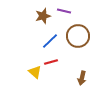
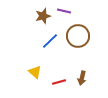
red line: moved 8 px right, 20 px down
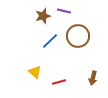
brown arrow: moved 11 px right
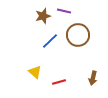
brown circle: moved 1 px up
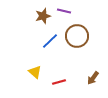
brown circle: moved 1 px left, 1 px down
brown arrow: rotated 24 degrees clockwise
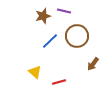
brown arrow: moved 14 px up
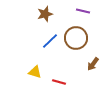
purple line: moved 19 px right
brown star: moved 2 px right, 2 px up
brown circle: moved 1 px left, 2 px down
yellow triangle: rotated 24 degrees counterclockwise
red line: rotated 32 degrees clockwise
